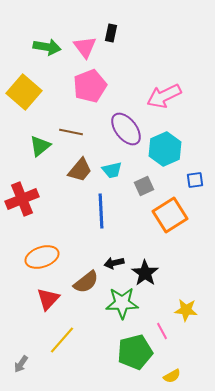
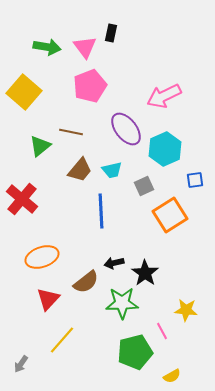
red cross: rotated 28 degrees counterclockwise
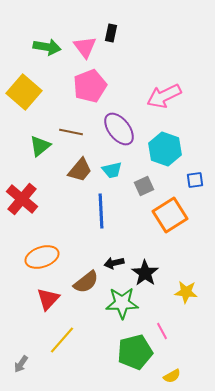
purple ellipse: moved 7 px left
cyan hexagon: rotated 16 degrees counterclockwise
yellow star: moved 18 px up
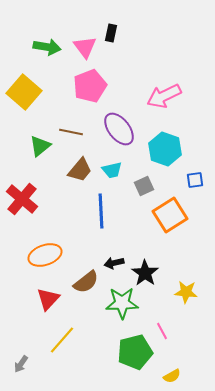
orange ellipse: moved 3 px right, 2 px up
